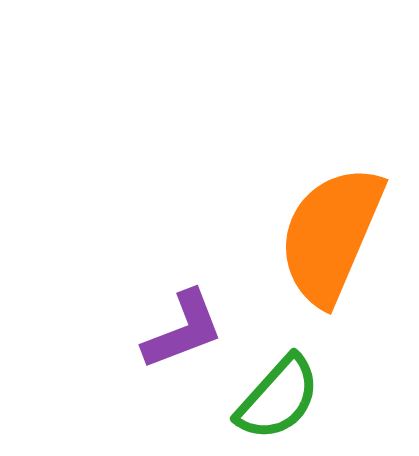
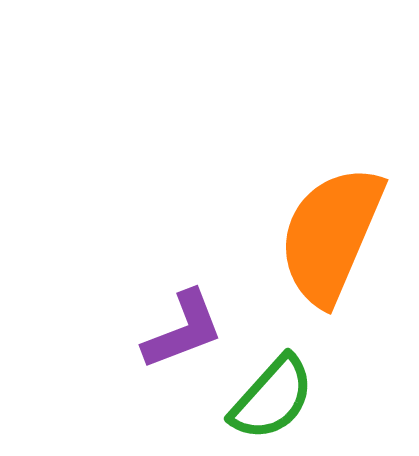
green semicircle: moved 6 px left
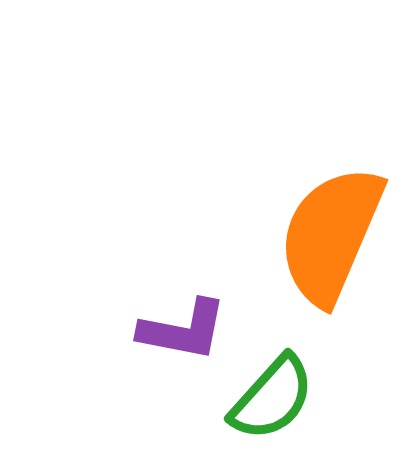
purple L-shape: rotated 32 degrees clockwise
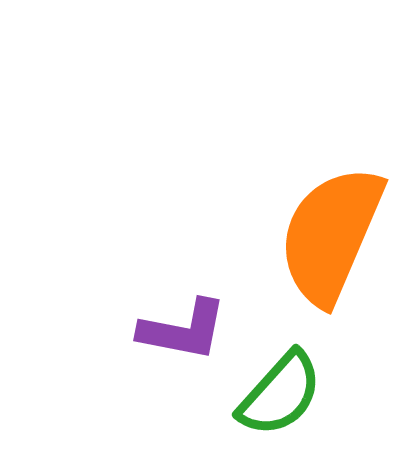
green semicircle: moved 8 px right, 4 px up
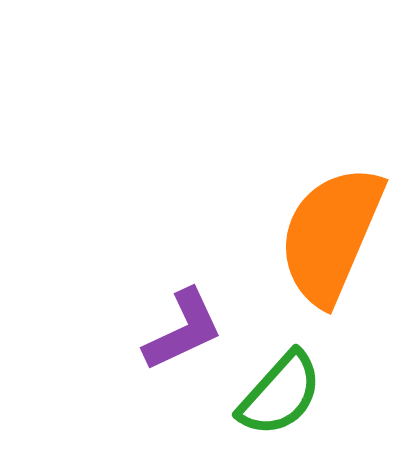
purple L-shape: rotated 36 degrees counterclockwise
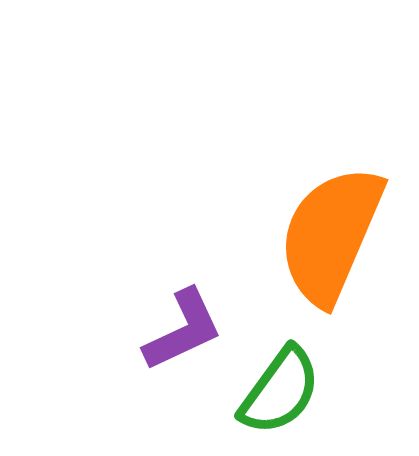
green semicircle: moved 3 px up; rotated 6 degrees counterclockwise
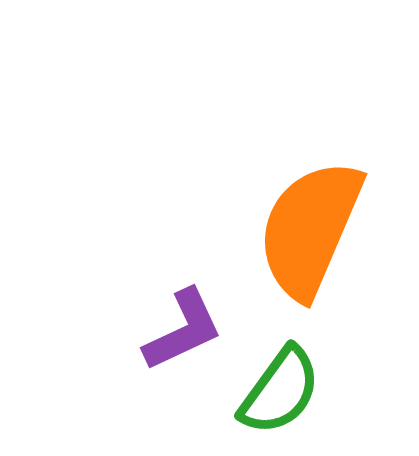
orange semicircle: moved 21 px left, 6 px up
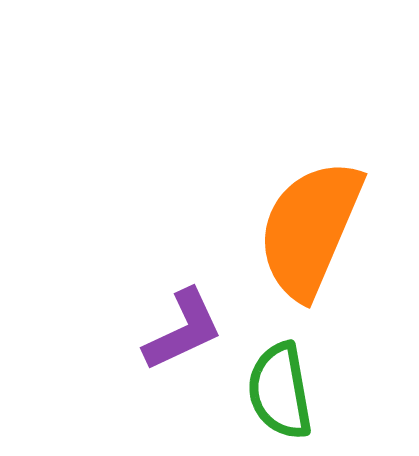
green semicircle: rotated 134 degrees clockwise
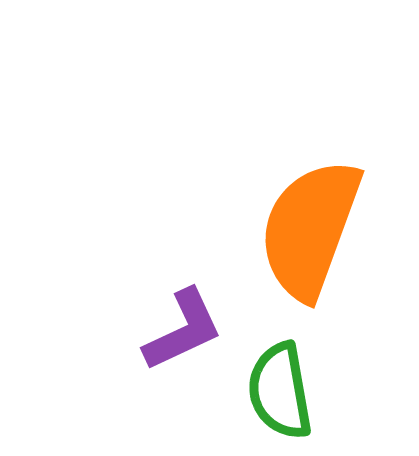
orange semicircle: rotated 3 degrees counterclockwise
